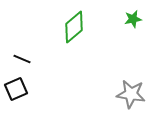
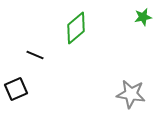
green star: moved 10 px right, 2 px up
green diamond: moved 2 px right, 1 px down
black line: moved 13 px right, 4 px up
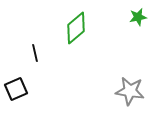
green star: moved 5 px left
black line: moved 2 px up; rotated 54 degrees clockwise
gray star: moved 1 px left, 3 px up
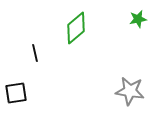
green star: moved 2 px down
black square: moved 4 px down; rotated 15 degrees clockwise
